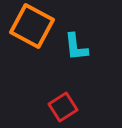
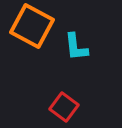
red square: moved 1 px right; rotated 20 degrees counterclockwise
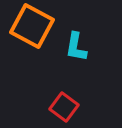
cyan L-shape: rotated 16 degrees clockwise
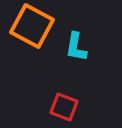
red square: rotated 16 degrees counterclockwise
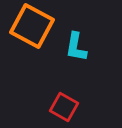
red square: rotated 8 degrees clockwise
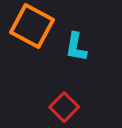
red square: rotated 16 degrees clockwise
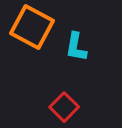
orange square: moved 1 px down
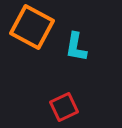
red square: rotated 20 degrees clockwise
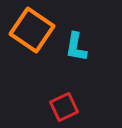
orange square: moved 3 px down; rotated 6 degrees clockwise
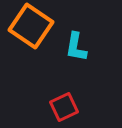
orange square: moved 1 px left, 4 px up
